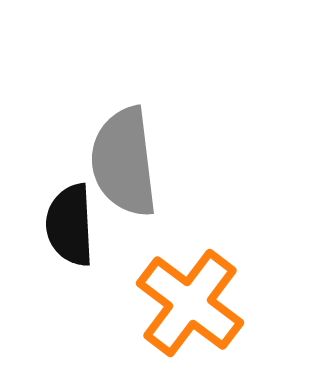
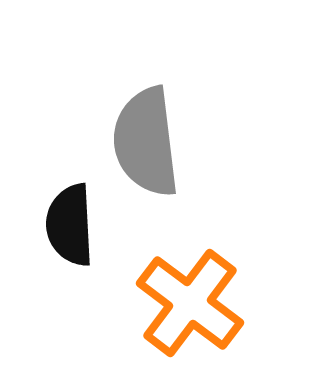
gray semicircle: moved 22 px right, 20 px up
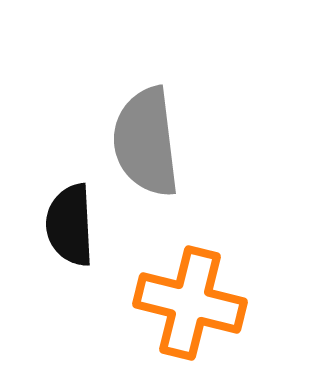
orange cross: rotated 23 degrees counterclockwise
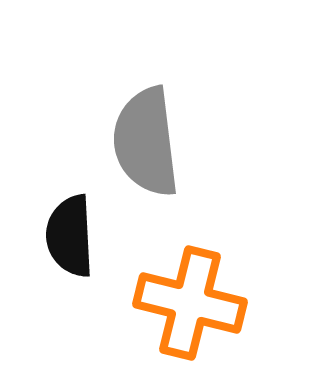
black semicircle: moved 11 px down
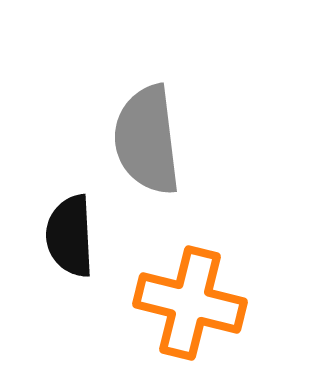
gray semicircle: moved 1 px right, 2 px up
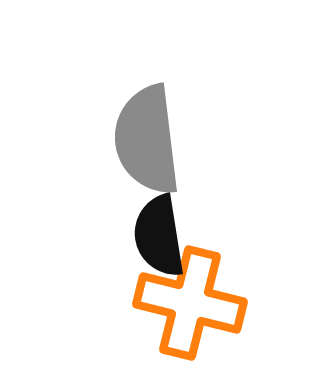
black semicircle: moved 89 px right; rotated 6 degrees counterclockwise
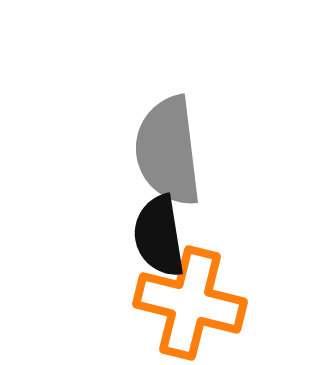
gray semicircle: moved 21 px right, 11 px down
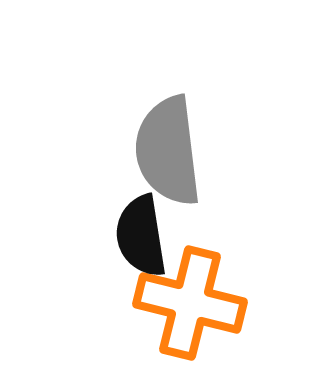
black semicircle: moved 18 px left
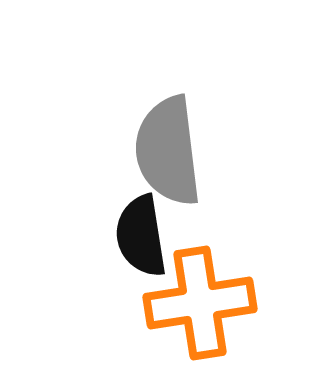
orange cross: moved 10 px right; rotated 23 degrees counterclockwise
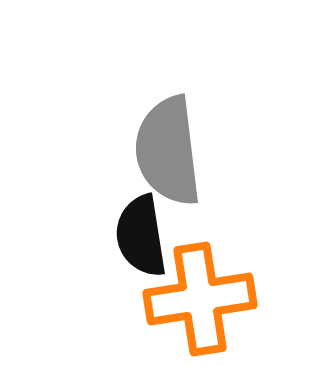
orange cross: moved 4 px up
